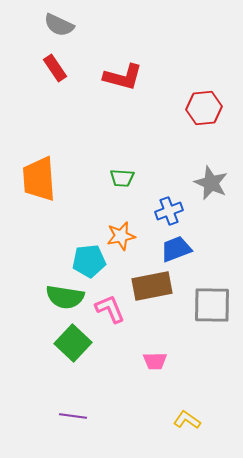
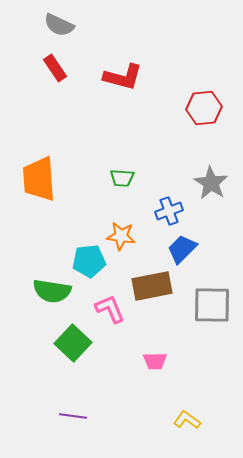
gray star: rotated 8 degrees clockwise
orange star: rotated 20 degrees clockwise
blue trapezoid: moved 6 px right; rotated 24 degrees counterclockwise
green semicircle: moved 13 px left, 6 px up
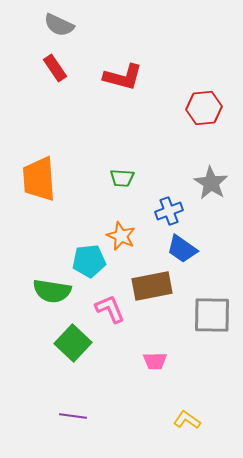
orange star: rotated 16 degrees clockwise
blue trapezoid: rotated 100 degrees counterclockwise
gray square: moved 10 px down
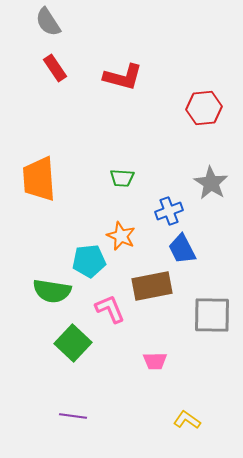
gray semicircle: moved 11 px left, 3 px up; rotated 32 degrees clockwise
blue trapezoid: rotated 28 degrees clockwise
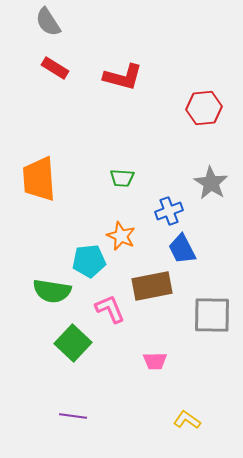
red rectangle: rotated 24 degrees counterclockwise
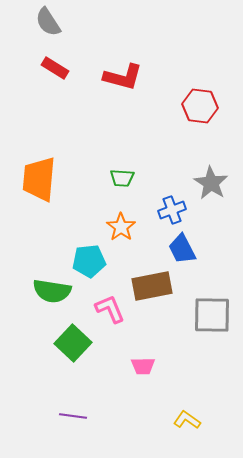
red hexagon: moved 4 px left, 2 px up; rotated 12 degrees clockwise
orange trapezoid: rotated 9 degrees clockwise
blue cross: moved 3 px right, 1 px up
orange star: moved 9 px up; rotated 12 degrees clockwise
pink trapezoid: moved 12 px left, 5 px down
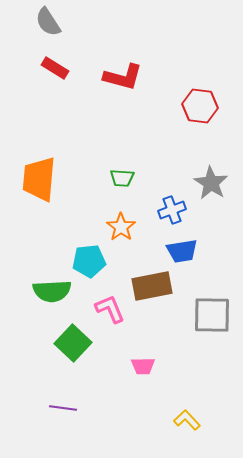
blue trapezoid: moved 2 px down; rotated 72 degrees counterclockwise
green semicircle: rotated 12 degrees counterclockwise
purple line: moved 10 px left, 8 px up
yellow L-shape: rotated 12 degrees clockwise
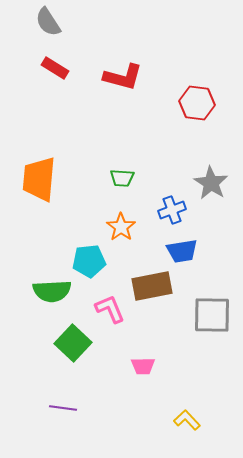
red hexagon: moved 3 px left, 3 px up
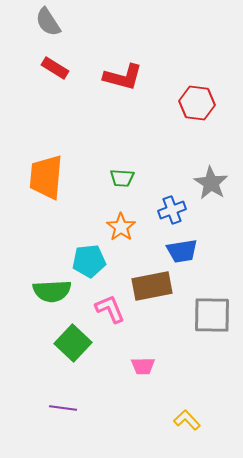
orange trapezoid: moved 7 px right, 2 px up
